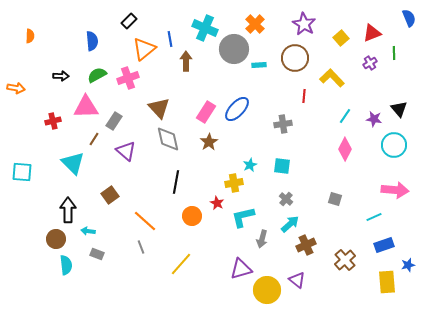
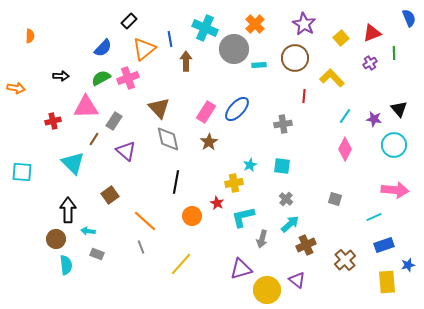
blue semicircle at (92, 41): moved 11 px right, 7 px down; rotated 48 degrees clockwise
green semicircle at (97, 75): moved 4 px right, 3 px down
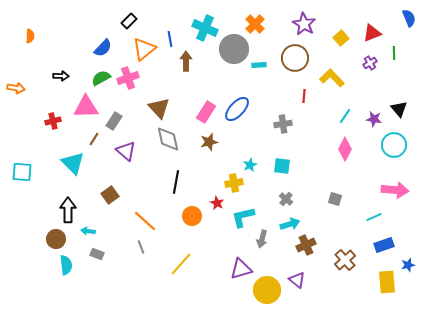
brown star at (209, 142): rotated 18 degrees clockwise
cyan arrow at (290, 224): rotated 24 degrees clockwise
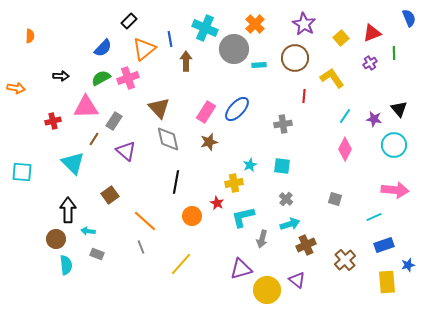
yellow L-shape at (332, 78): rotated 10 degrees clockwise
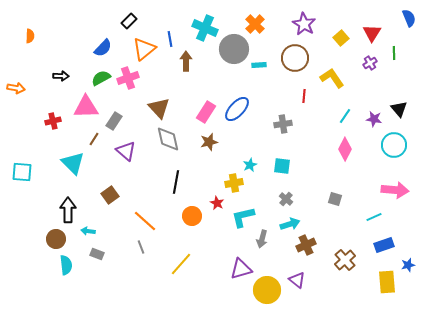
red triangle at (372, 33): rotated 36 degrees counterclockwise
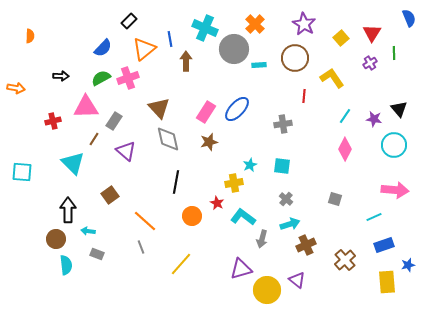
cyan L-shape at (243, 217): rotated 50 degrees clockwise
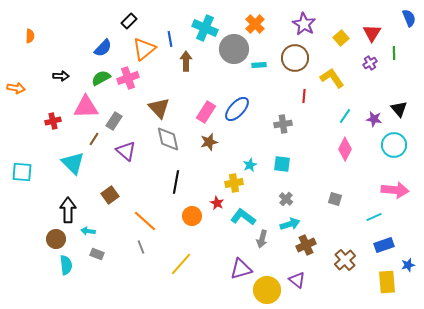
cyan square at (282, 166): moved 2 px up
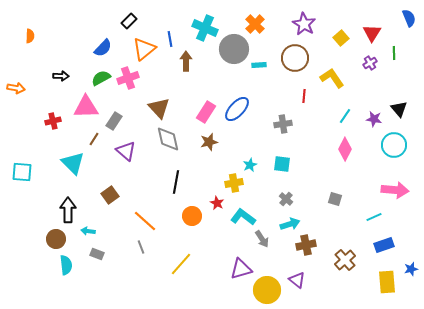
gray arrow at (262, 239): rotated 48 degrees counterclockwise
brown cross at (306, 245): rotated 12 degrees clockwise
blue star at (408, 265): moved 3 px right, 4 px down
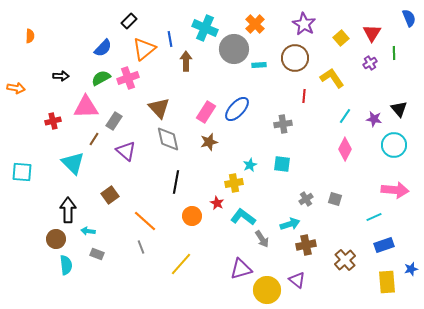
gray cross at (286, 199): moved 20 px right; rotated 16 degrees clockwise
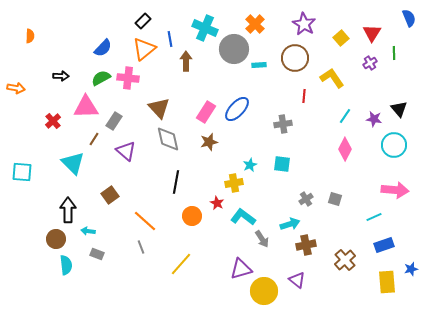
black rectangle at (129, 21): moved 14 px right
pink cross at (128, 78): rotated 25 degrees clockwise
red cross at (53, 121): rotated 28 degrees counterclockwise
yellow circle at (267, 290): moved 3 px left, 1 px down
